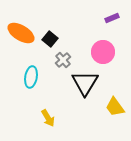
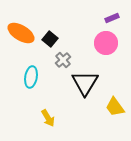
pink circle: moved 3 px right, 9 px up
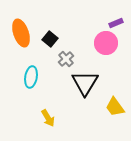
purple rectangle: moved 4 px right, 5 px down
orange ellipse: rotated 40 degrees clockwise
gray cross: moved 3 px right, 1 px up
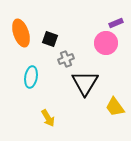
black square: rotated 21 degrees counterclockwise
gray cross: rotated 21 degrees clockwise
